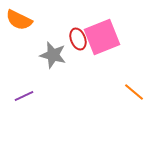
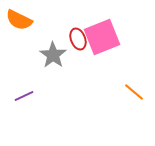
gray star: rotated 20 degrees clockwise
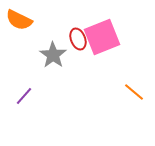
purple line: rotated 24 degrees counterclockwise
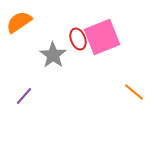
orange semicircle: moved 2 px down; rotated 120 degrees clockwise
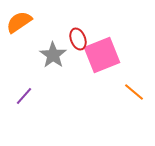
pink square: moved 18 px down
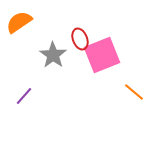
red ellipse: moved 2 px right
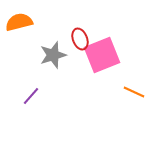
orange semicircle: rotated 20 degrees clockwise
gray star: rotated 20 degrees clockwise
orange line: rotated 15 degrees counterclockwise
purple line: moved 7 px right
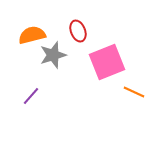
orange semicircle: moved 13 px right, 13 px down
red ellipse: moved 2 px left, 8 px up
pink square: moved 5 px right, 7 px down
